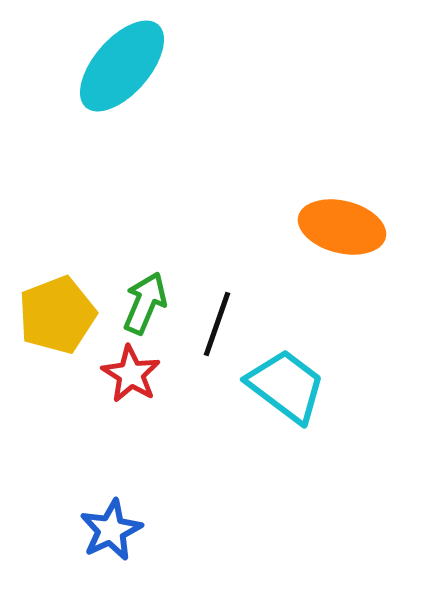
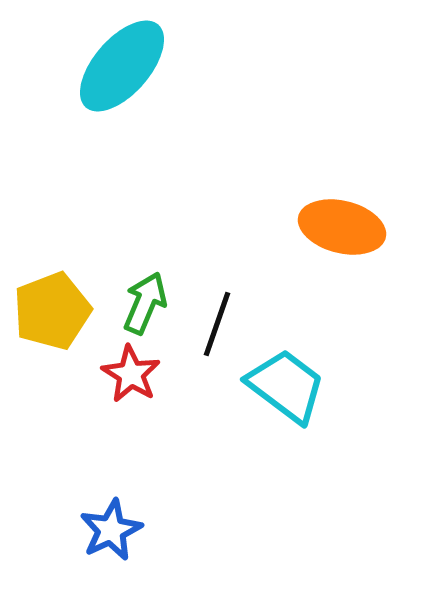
yellow pentagon: moved 5 px left, 4 px up
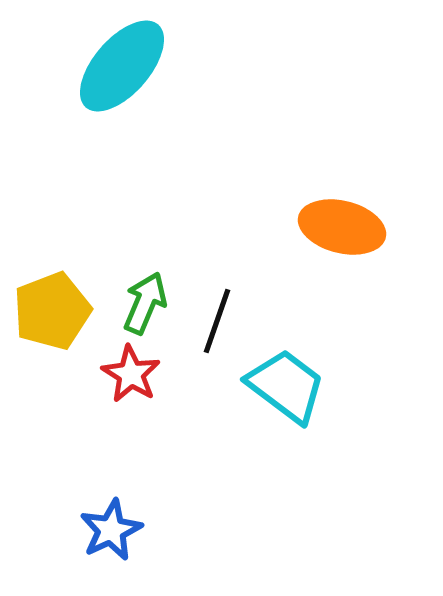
black line: moved 3 px up
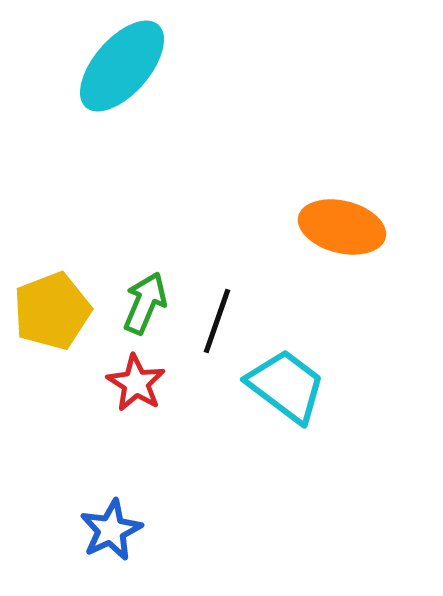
red star: moved 5 px right, 9 px down
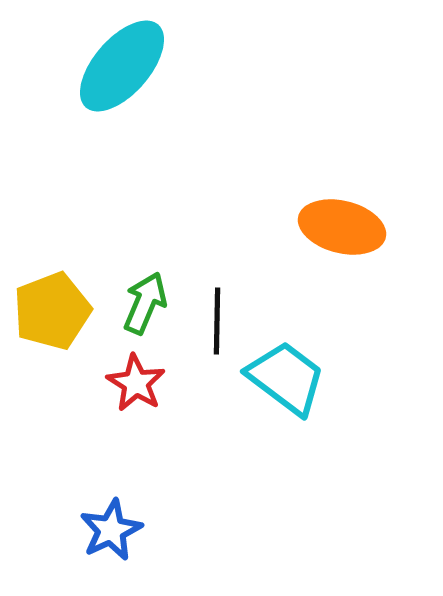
black line: rotated 18 degrees counterclockwise
cyan trapezoid: moved 8 px up
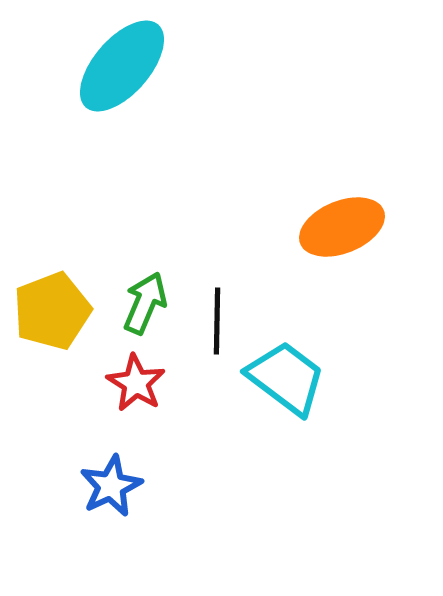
orange ellipse: rotated 36 degrees counterclockwise
blue star: moved 44 px up
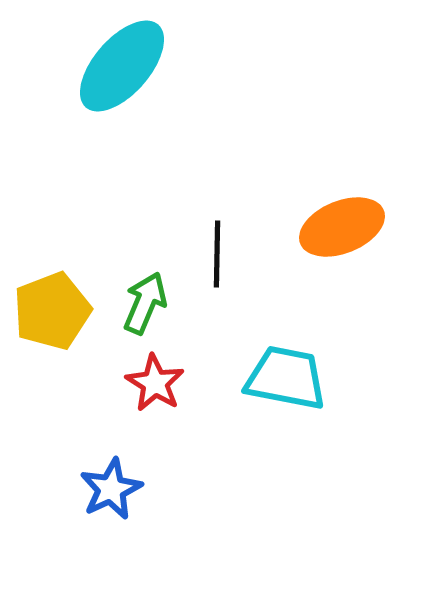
black line: moved 67 px up
cyan trapezoid: rotated 26 degrees counterclockwise
red star: moved 19 px right
blue star: moved 3 px down
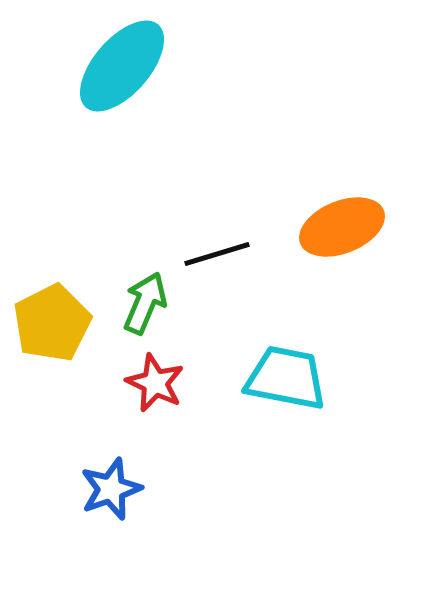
black line: rotated 72 degrees clockwise
yellow pentagon: moved 12 px down; rotated 6 degrees counterclockwise
red star: rotated 6 degrees counterclockwise
blue star: rotated 6 degrees clockwise
